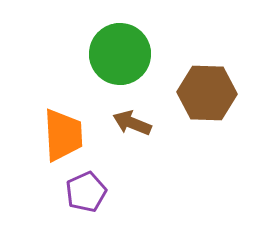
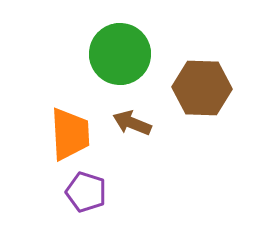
brown hexagon: moved 5 px left, 5 px up
orange trapezoid: moved 7 px right, 1 px up
purple pentagon: rotated 30 degrees counterclockwise
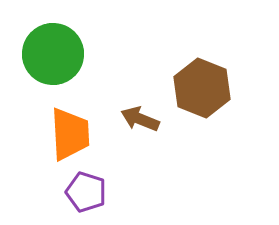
green circle: moved 67 px left
brown hexagon: rotated 20 degrees clockwise
brown arrow: moved 8 px right, 4 px up
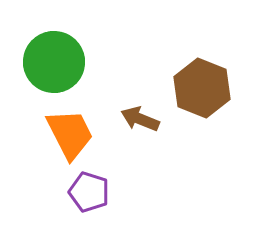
green circle: moved 1 px right, 8 px down
orange trapezoid: rotated 24 degrees counterclockwise
purple pentagon: moved 3 px right
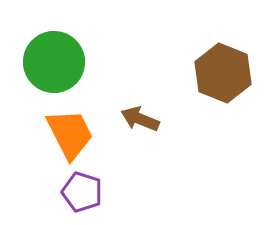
brown hexagon: moved 21 px right, 15 px up
purple pentagon: moved 7 px left
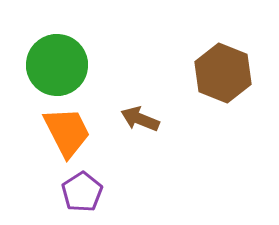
green circle: moved 3 px right, 3 px down
orange trapezoid: moved 3 px left, 2 px up
purple pentagon: rotated 21 degrees clockwise
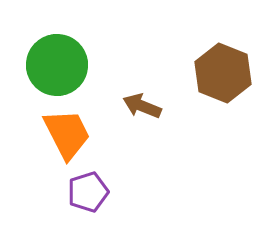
brown arrow: moved 2 px right, 13 px up
orange trapezoid: moved 2 px down
purple pentagon: moved 6 px right; rotated 15 degrees clockwise
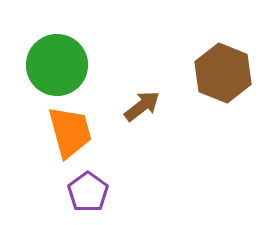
brown arrow: rotated 120 degrees clockwise
orange trapezoid: moved 3 px right, 2 px up; rotated 12 degrees clockwise
purple pentagon: rotated 18 degrees counterclockwise
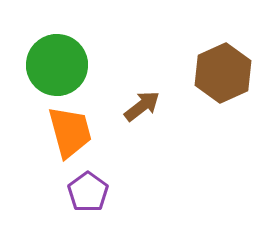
brown hexagon: rotated 14 degrees clockwise
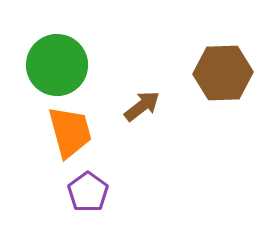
brown hexagon: rotated 22 degrees clockwise
